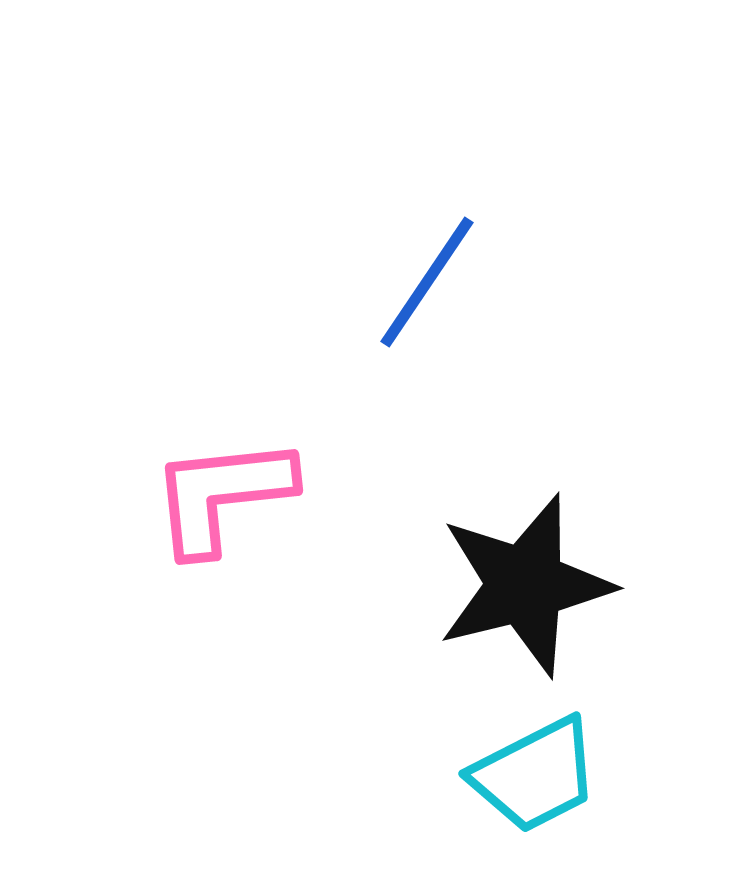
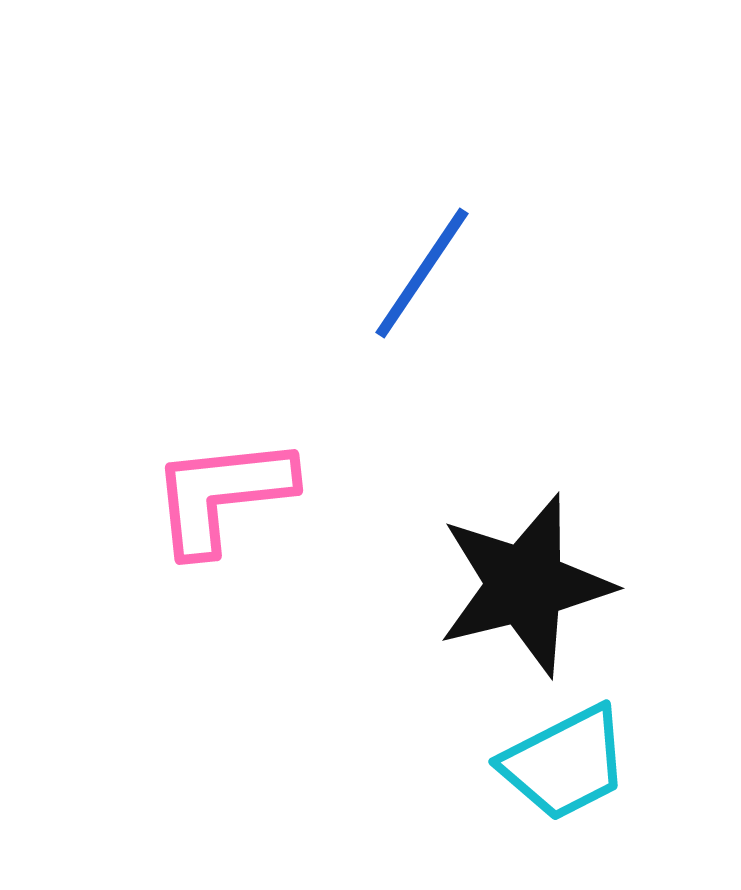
blue line: moved 5 px left, 9 px up
cyan trapezoid: moved 30 px right, 12 px up
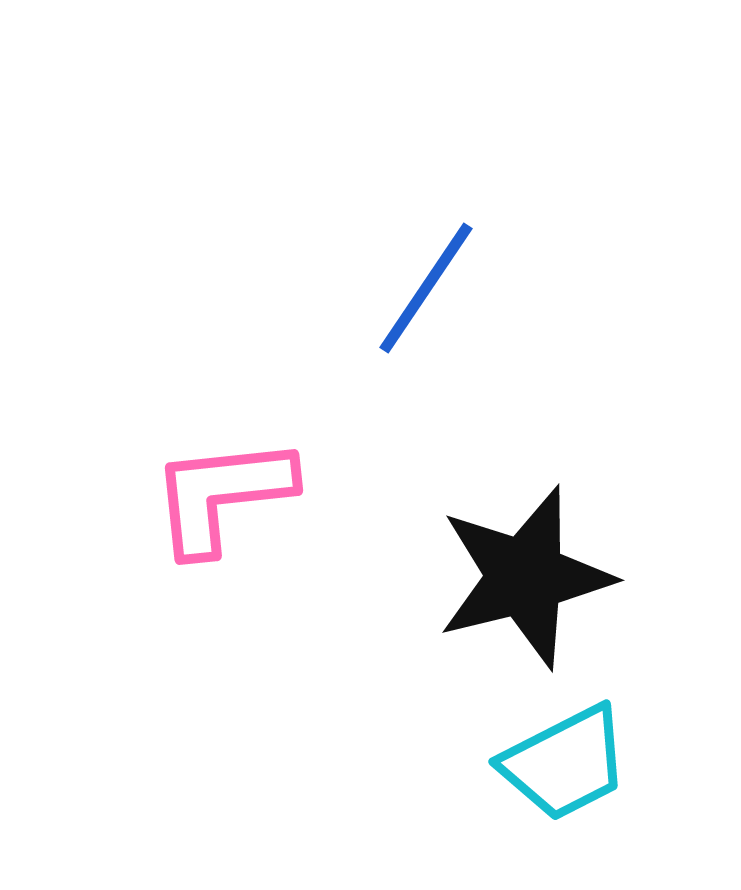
blue line: moved 4 px right, 15 px down
black star: moved 8 px up
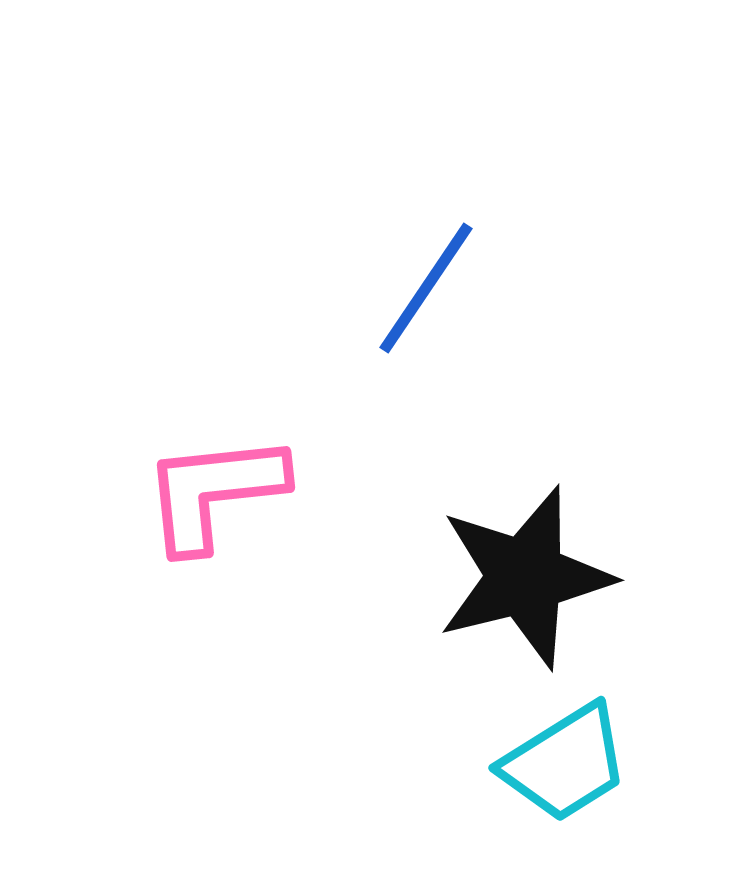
pink L-shape: moved 8 px left, 3 px up
cyan trapezoid: rotated 5 degrees counterclockwise
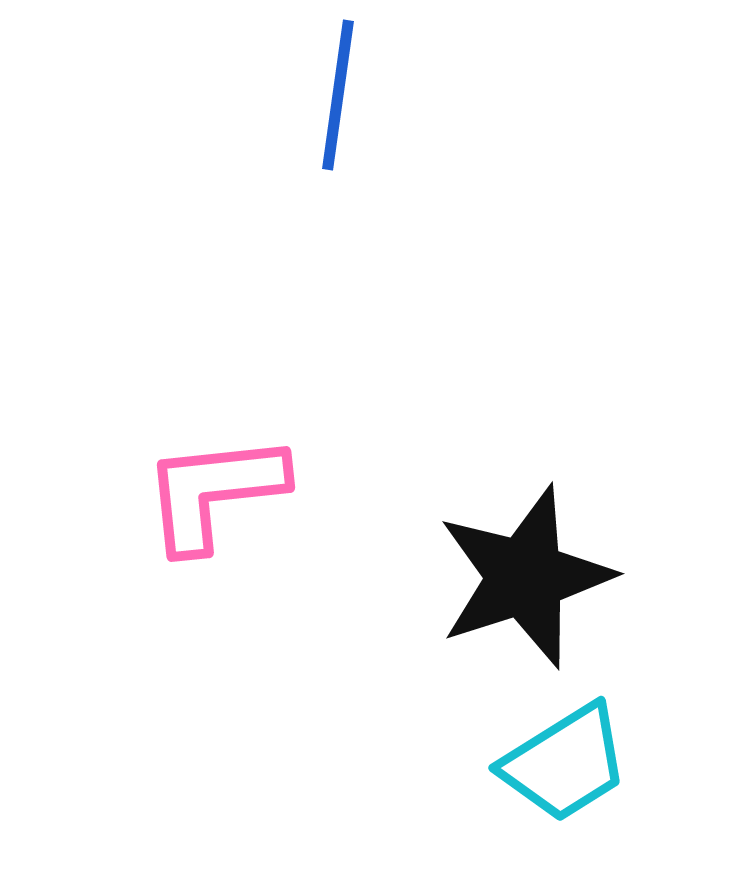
blue line: moved 88 px left, 193 px up; rotated 26 degrees counterclockwise
black star: rotated 4 degrees counterclockwise
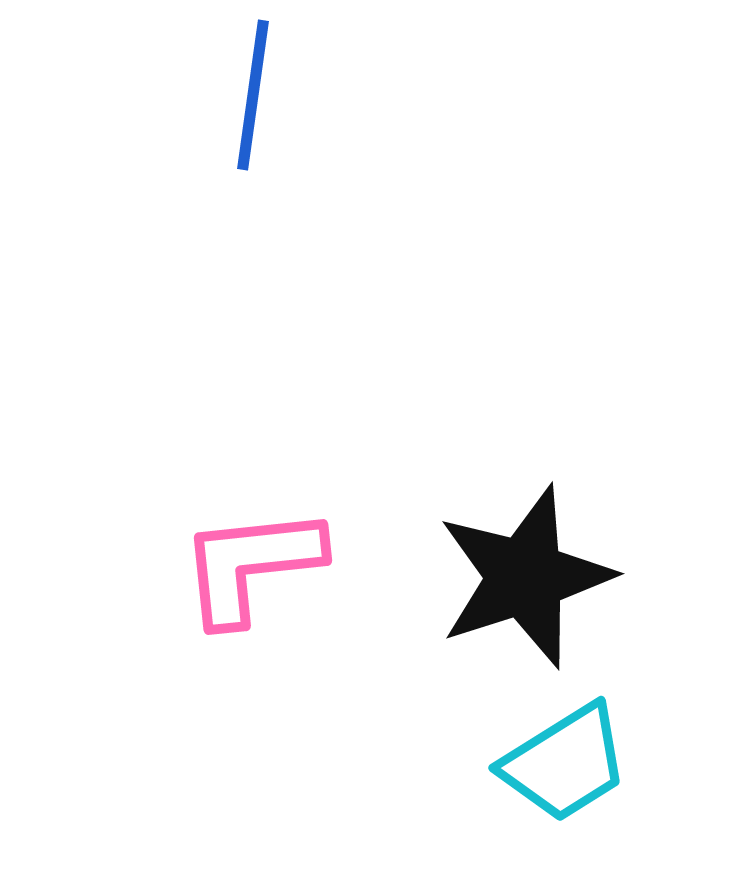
blue line: moved 85 px left
pink L-shape: moved 37 px right, 73 px down
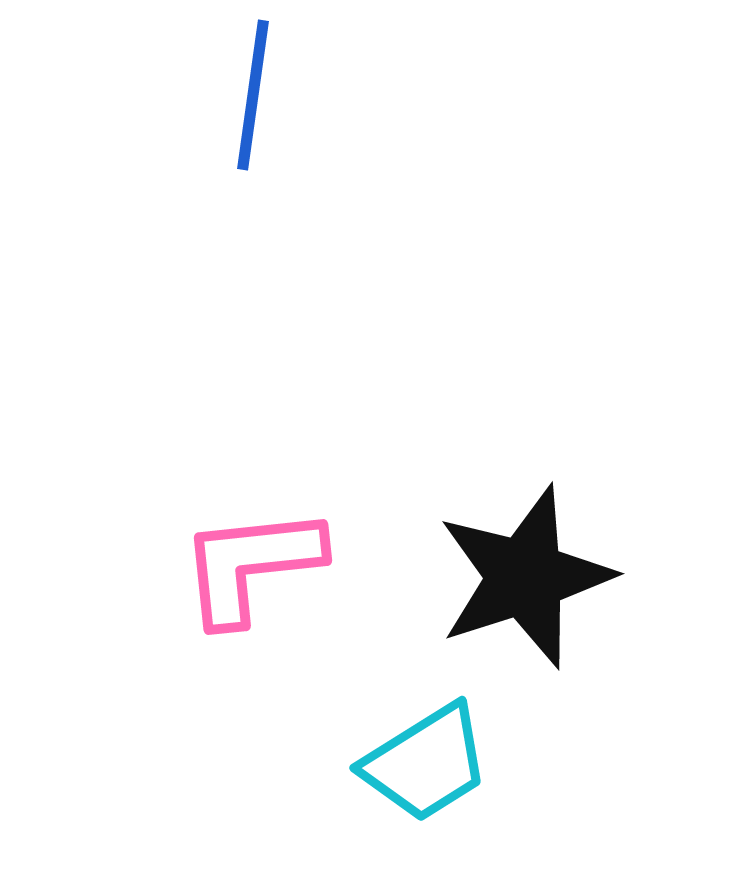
cyan trapezoid: moved 139 px left
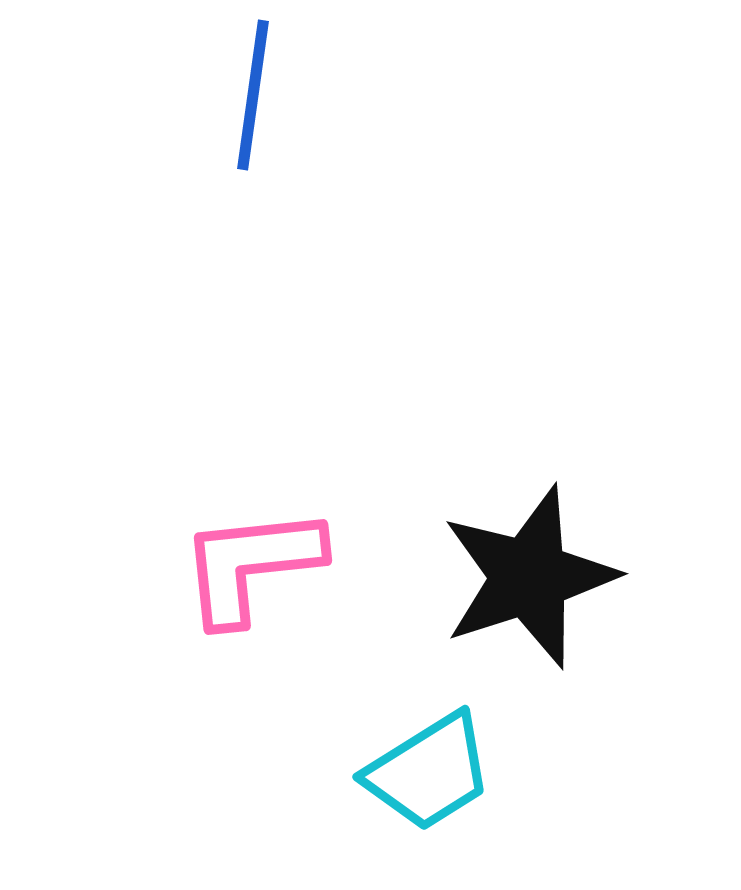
black star: moved 4 px right
cyan trapezoid: moved 3 px right, 9 px down
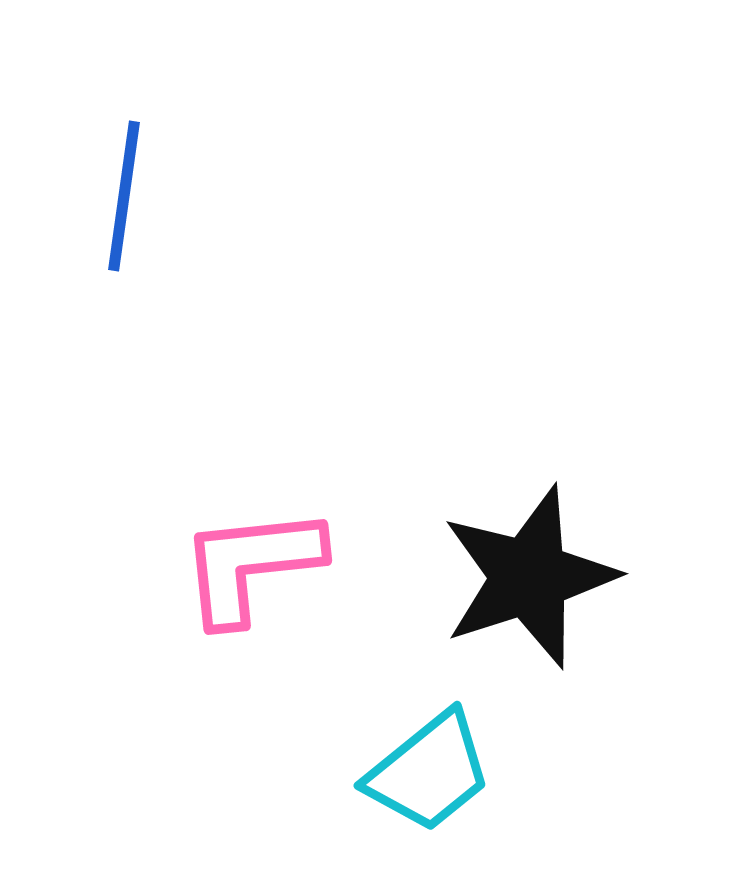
blue line: moved 129 px left, 101 px down
cyan trapezoid: rotated 7 degrees counterclockwise
